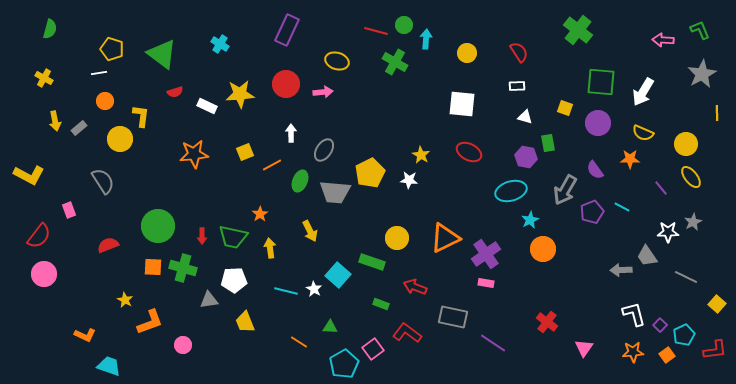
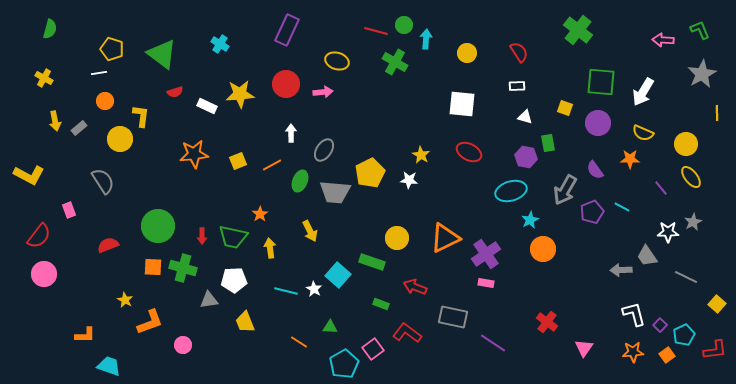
yellow square at (245, 152): moved 7 px left, 9 px down
orange L-shape at (85, 335): rotated 25 degrees counterclockwise
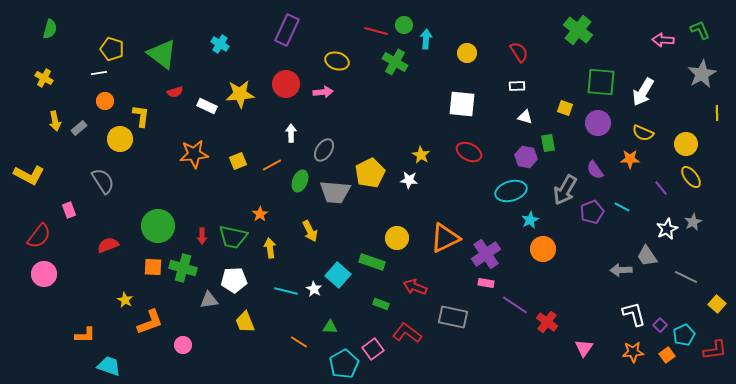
white star at (668, 232): moved 1 px left, 3 px up; rotated 25 degrees counterclockwise
purple line at (493, 343): moved 22 px right, 38 px up
